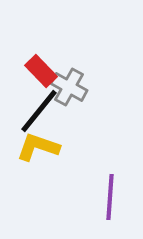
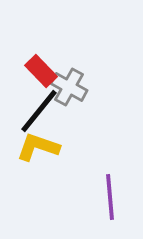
purple line: rotated 9 degrees counterclockwise
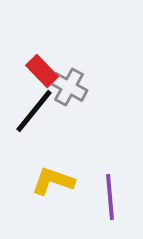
red rectangle: moved 1 px right
black line: moved 5 px left
yellow L-shape: moved 15 px right, 34 px down
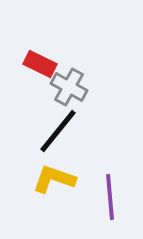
red rectangle: moved 2 px left, 7 px up; rotated 20 degrees counterclockwise
black line: moved 24 px right, 20 px down
yellow L-shape: moved 1 px right, 2 px up
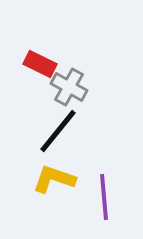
purple line: moved 6 px left
